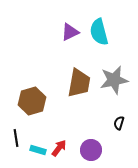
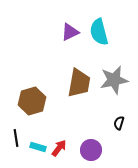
cyan rectangle: moved 3 px up
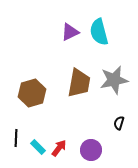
brown hexagon: moved 8 px up
black line: rotated 12 degrees clockwise
cyan rectangle: rotated 28 degrees clockwise
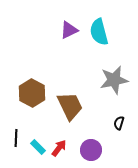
purple triangle: moved 1 px left, 2 px up
brown trapezoid: moved 9 px left, 23 px down; rotated 36 degrees counterclockwise
brown hexagon: rotated 16 degrees counterclockwise
